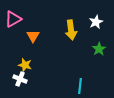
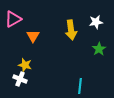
white star: rotated 16 degrees clockwise
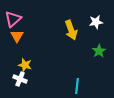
pink triangle: rotated 12 degrees counterclockwise
yellow arrow: rotated 12 degrees counterclockwise
orange triangle: moved 16 px left
green star: moved 2 px down
cyan line: moved 3 px left
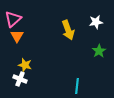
yellow arrow: moved 3 px left
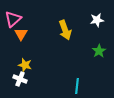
white star: moved 1 px right, 2 px up
yellow arrow: moved 3 px left
orange triangle: moved 4 px right, 2 px up
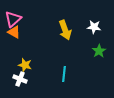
white star: moved 3 px left, 7 px down; rotated 16 degrees clockwise
orange triangle: moved 7 px left, 2 px up; rotated 32 degrees counterclockwise
cyan line: moved 13 px left, 12 px up
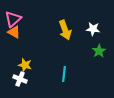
white star: moved 1 px left, 2 px down
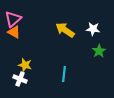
yellow arrow: rotated 144 degrees clockwise
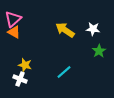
cyan line: moved 2 px up; rotated 42 degrees clockwise
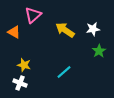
pink triangle: moved 20 px right, 4 px up
white star: rotated 16 degrees counterclockwise
yellow star: moved 1 px left
white cross: moved 4 px down
